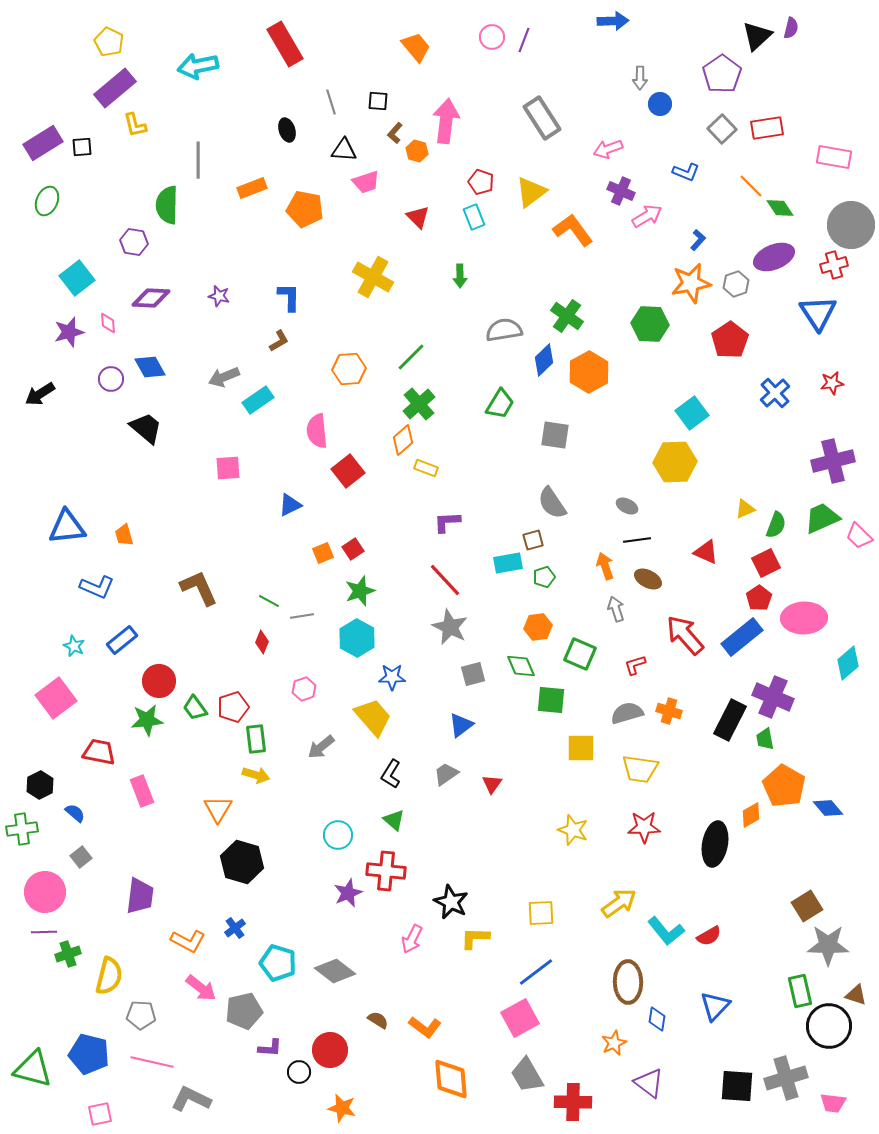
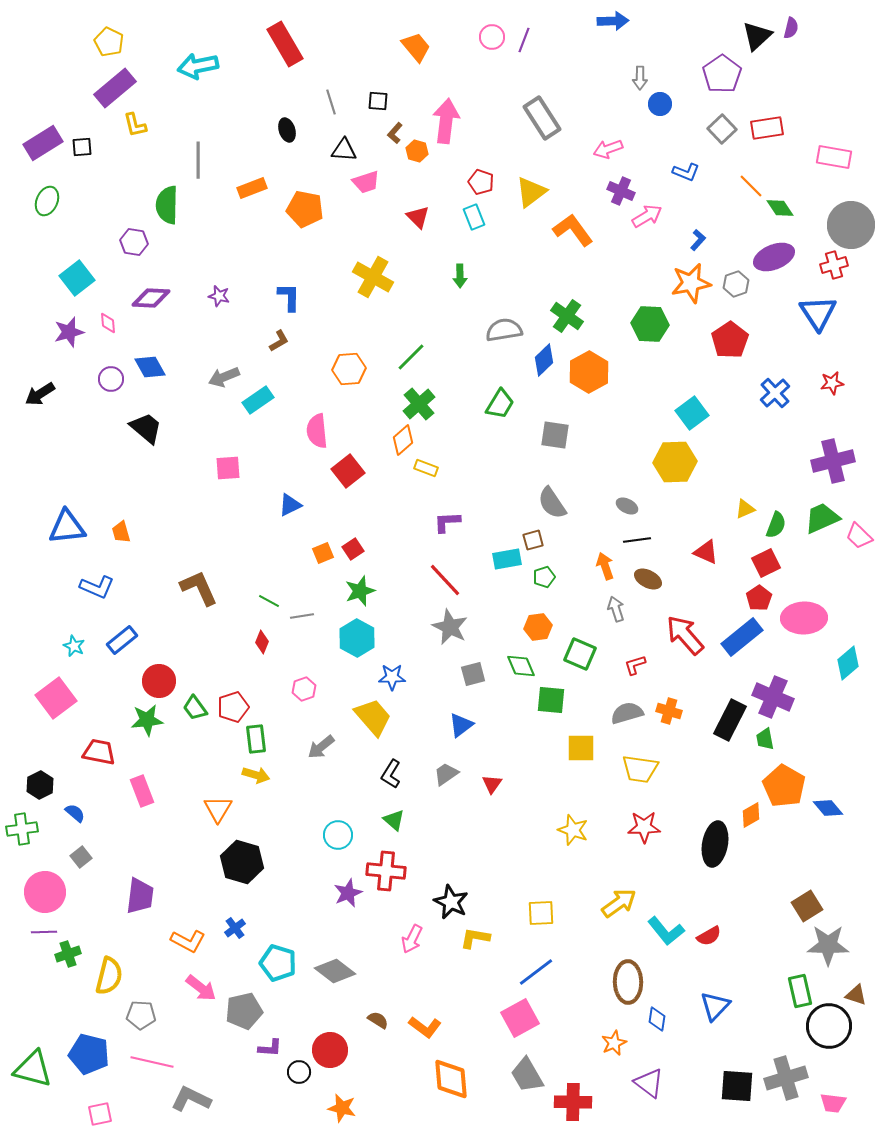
orange trapezoid at (124, 535): moved 3 px left, 3 px up
cyan rectangle at (508, 563): moved 1 px left, 4 px up
yellow L-shape at (475, 938): rotated 8 degrees clockwise
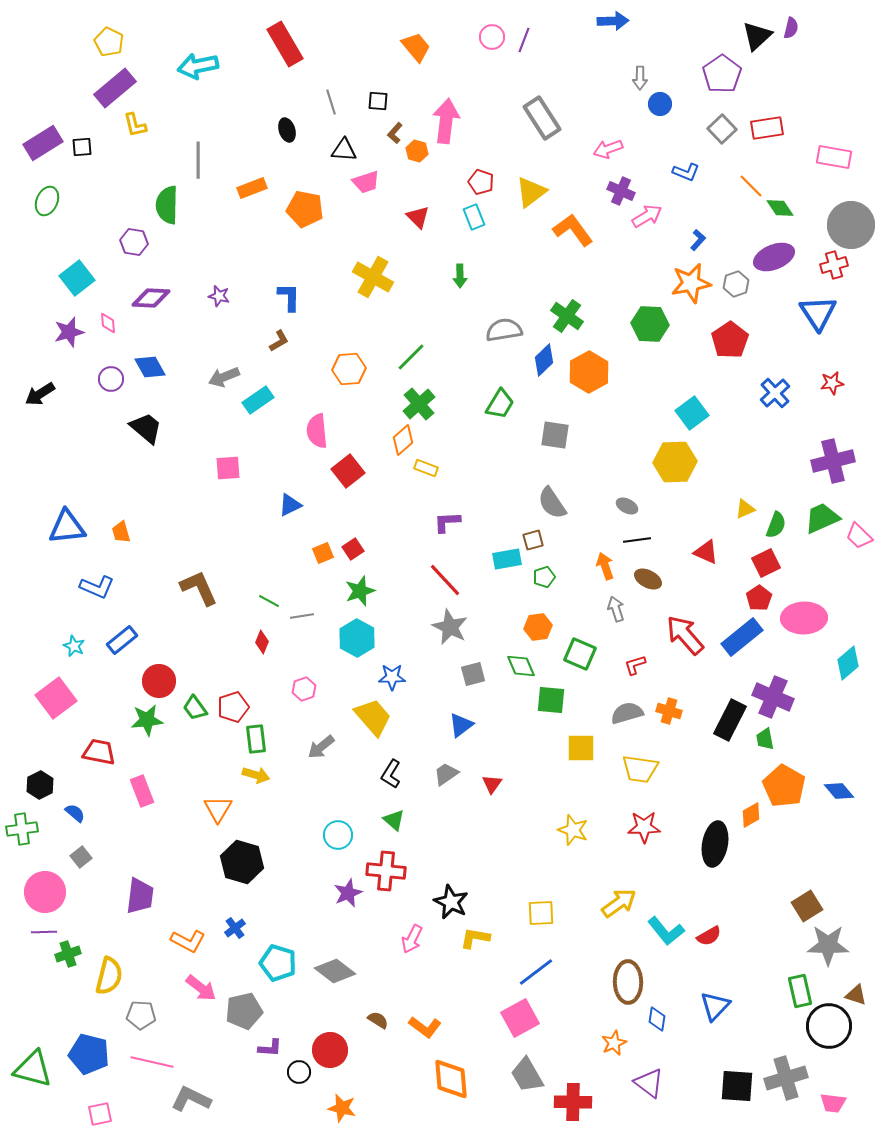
blue diamond at (828, 808): moved 11 px right, 17 px up
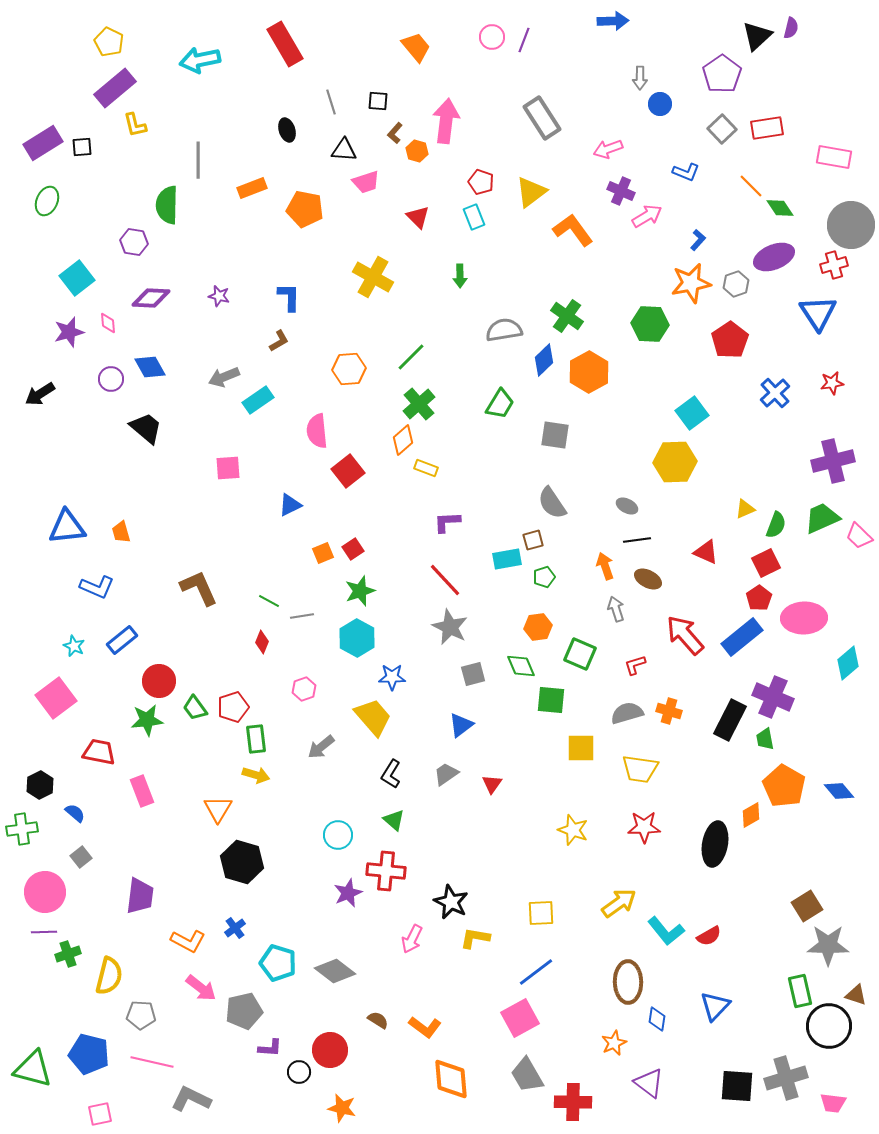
cyan arrow at (198, 66): moved 2 px right, 6 px up
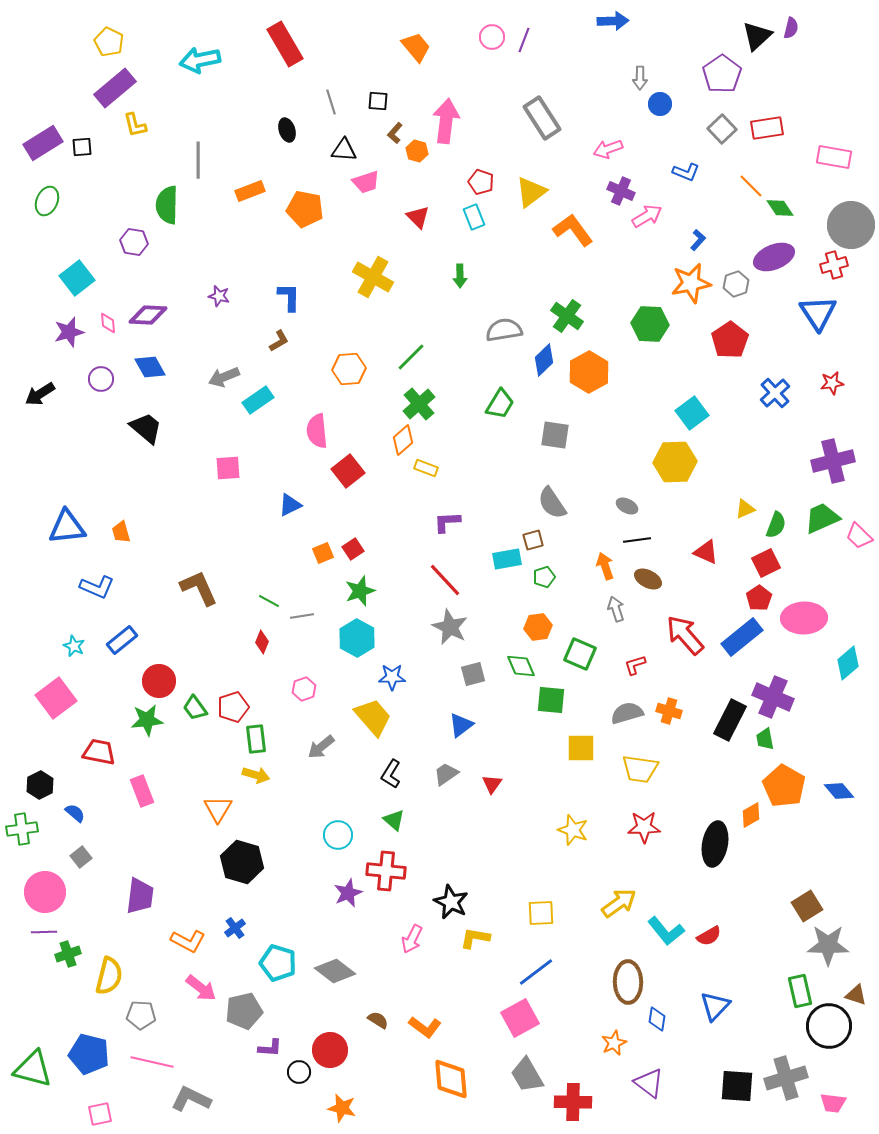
orange rectangle at (252, 188): moved 2 px left, 3 px down
purple diamond at (151, 298): moved 3 px left, 17 px down
purple circle at (111, 379): moved 10 px left
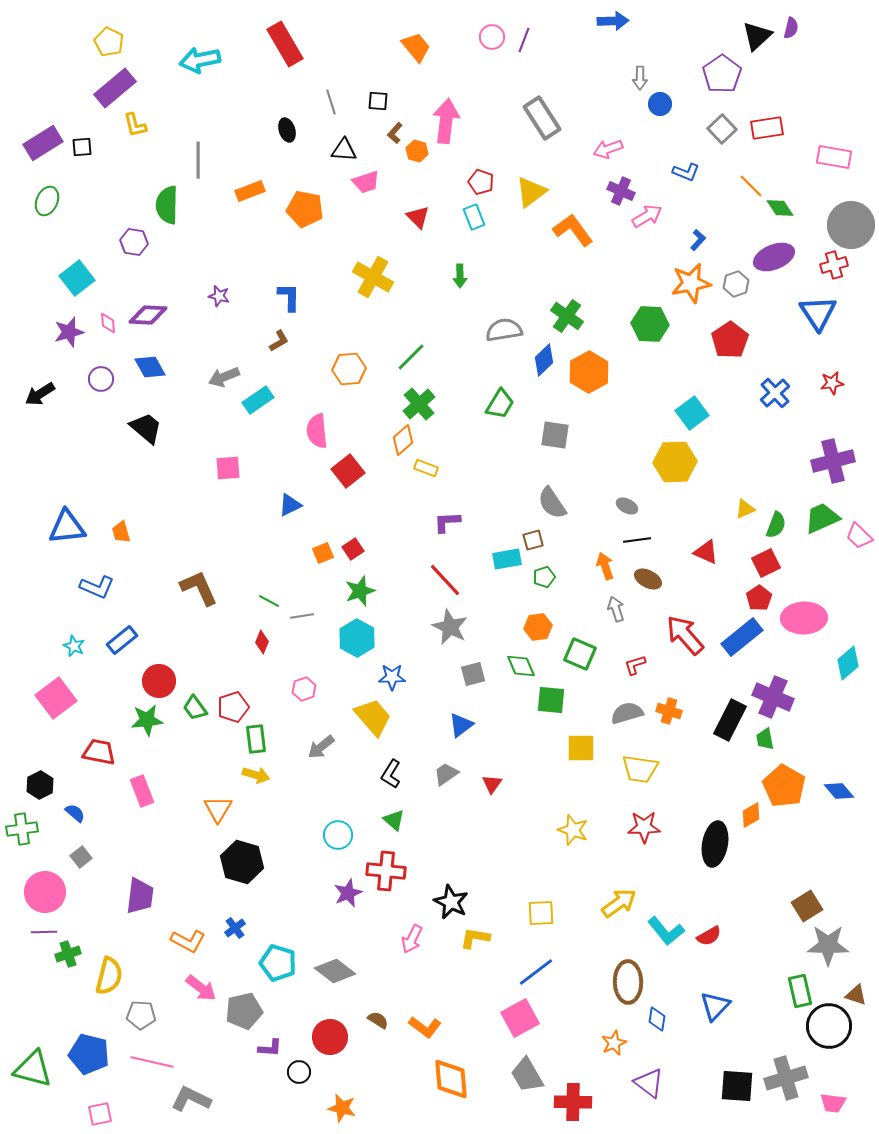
red circle at (330, 1050): moved 13 px up
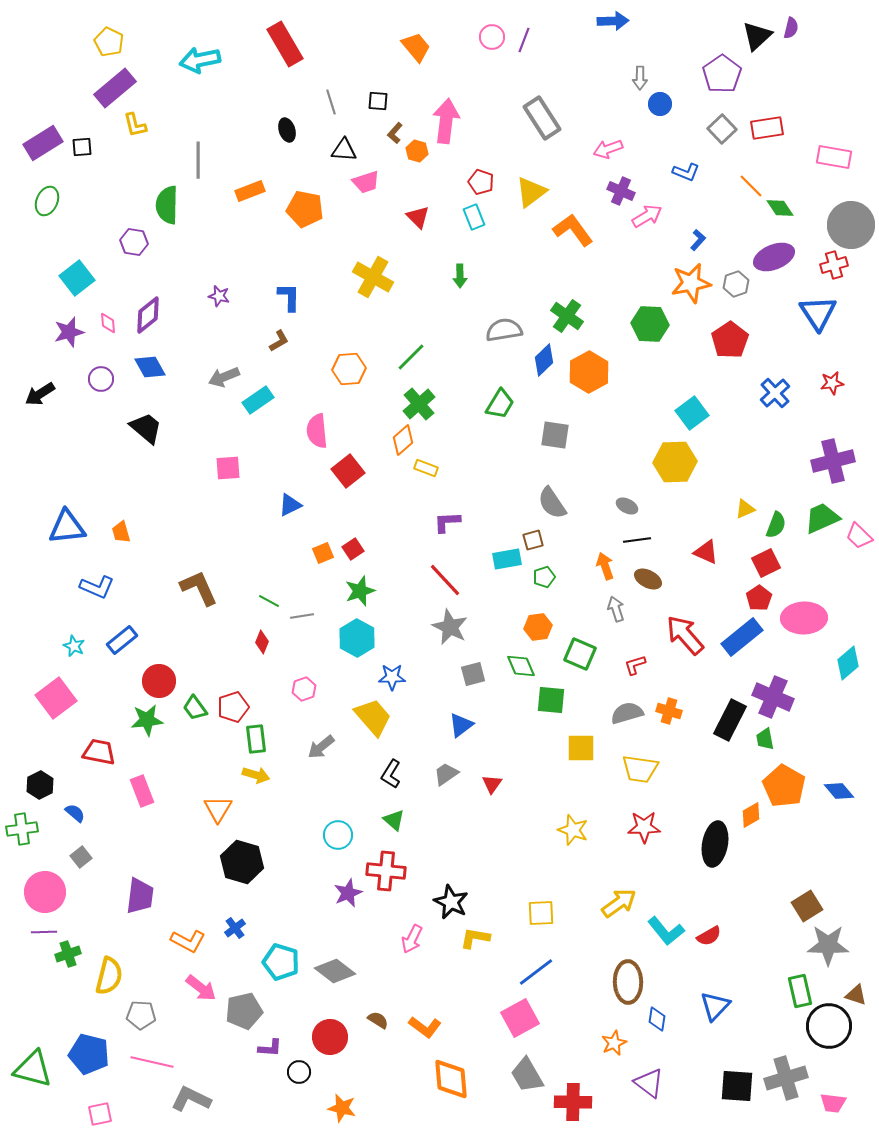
purple diamond at (148, 315): rotated 42 degrees counterclockwise
cyan pentagon at (278, 963): moved 3 px right, 1 px up
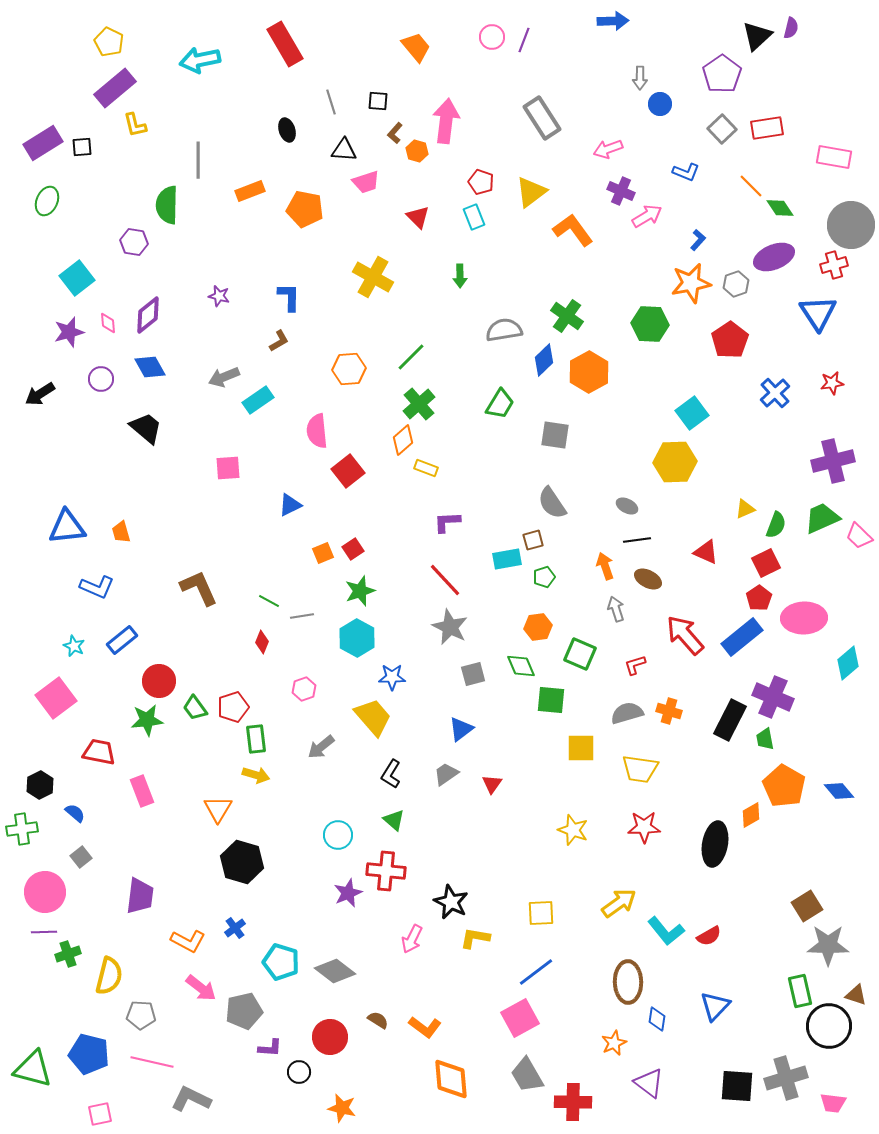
blue triangle at (461, 725): moved 4 px down
